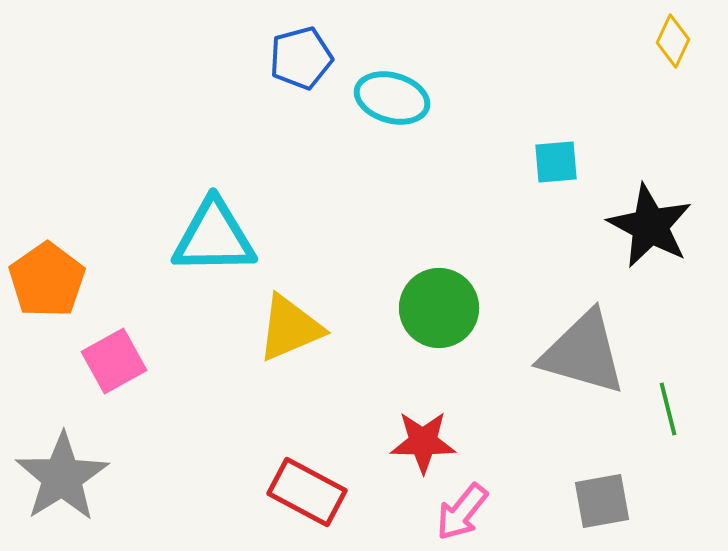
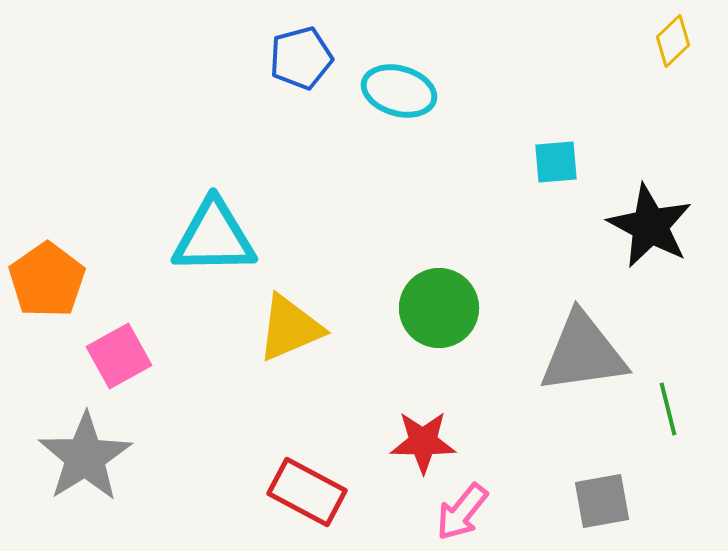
yellow diamond: rotated 21 degrees clockwise
cyan ellipse: moved 7 px right, 7 px up
gray triangle: rotated 24 degrees counterclockwise
pink square: moved 5 px right, 5 px up
gray star: moved 23 px right, 20 px up
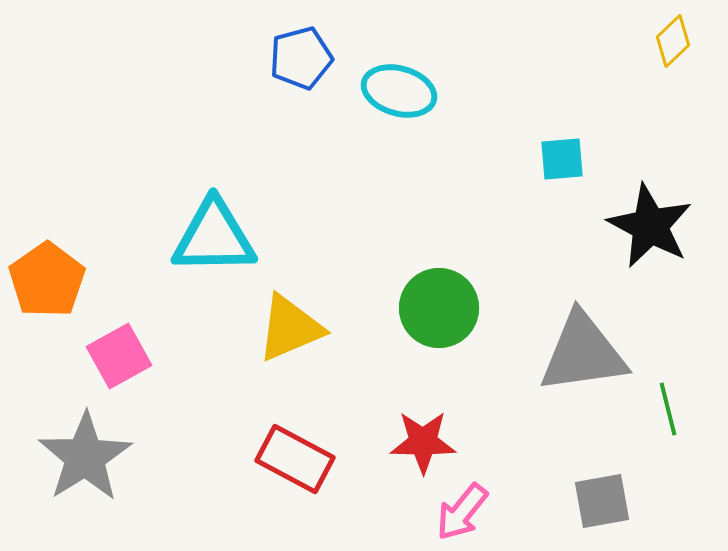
cyan square: moved 6 px right, 3 px up
red rectangle: moved 12 px left, 33 px up
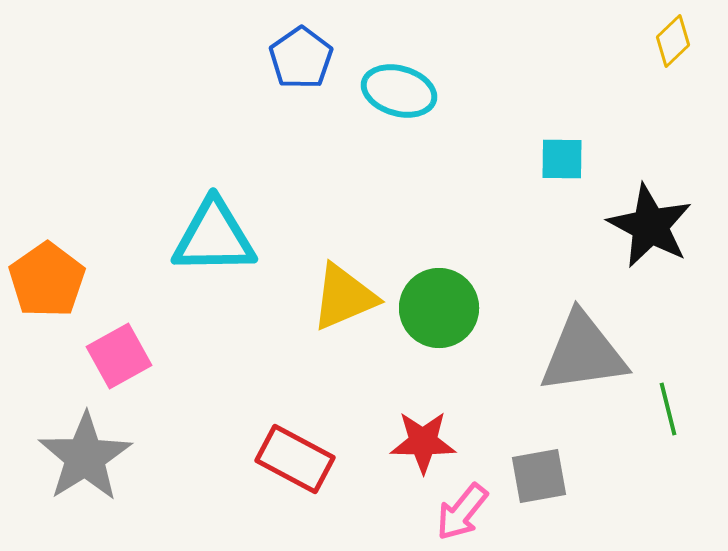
blue pentagon: rotated 20 degrees counterclockwise
cyan square: rotated 6 degrees clockwise
yellow triangle: moved 54 px right, 31 px up
gray square: moved 63 px left, 25 px up
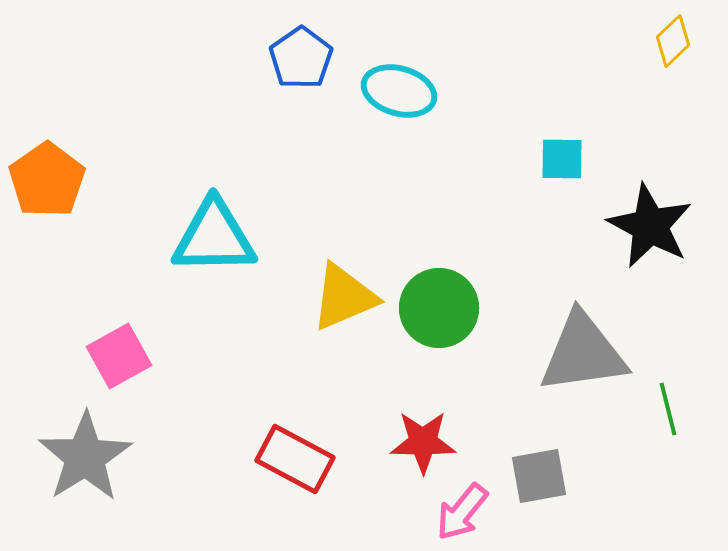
orange pentagon: moved 100 px up
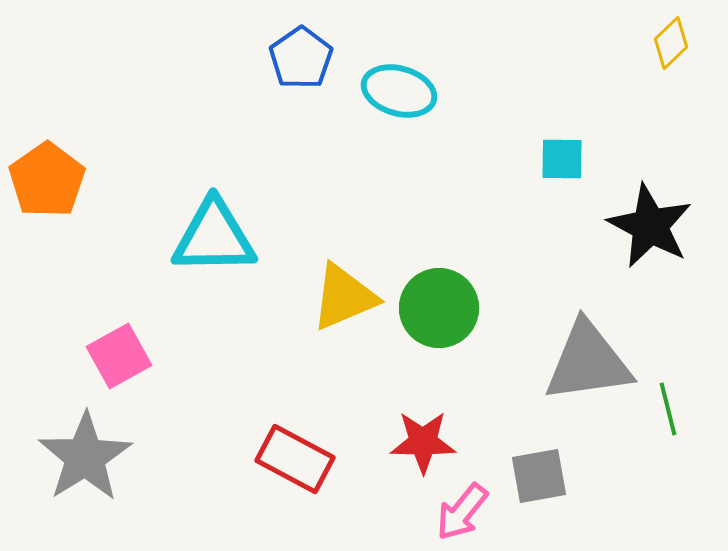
yellow diamond: moved 2 px left, 2 px down
gray triangle: moved 5 px right, 9 px down
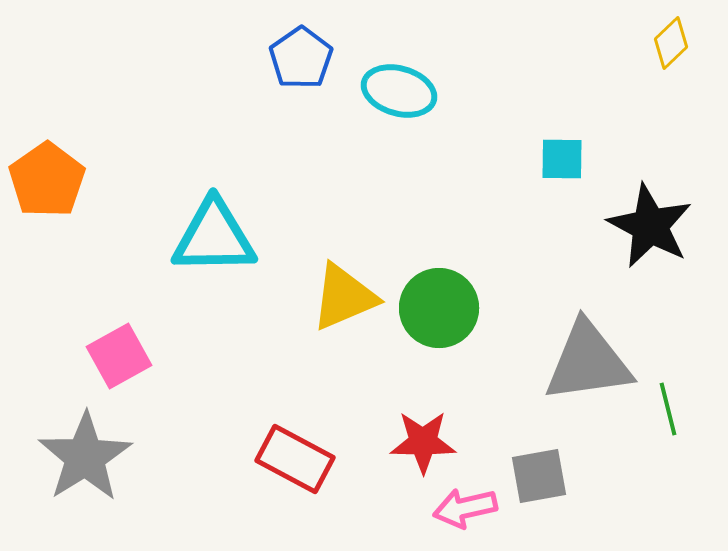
pink arrow: moved 3 px right, 4 px up; rotated 38 degrees clockwise
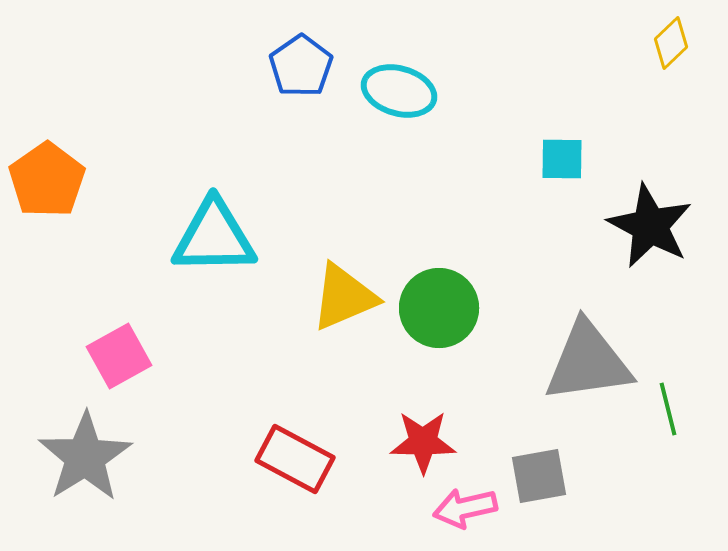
blue pentagon: moved 8 px down
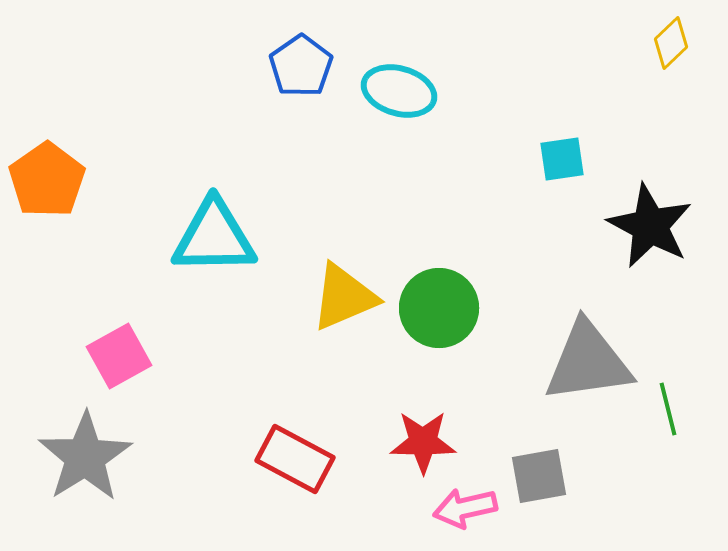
cyan square: rotated 9 degrees counterclockwise
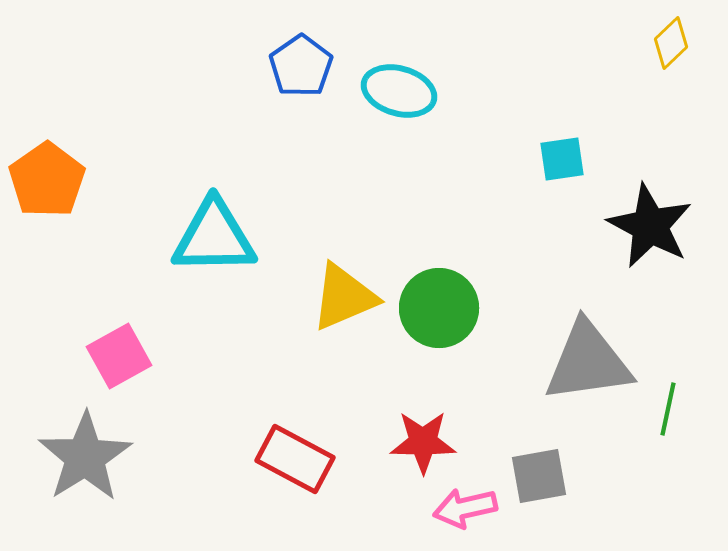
green line: rotated 26 degrees clockwise
